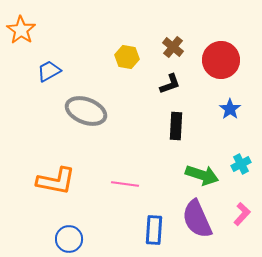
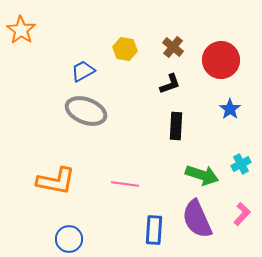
yellow hexagon: moved 2 px left, 8 px up
blue trapezoid: moved 34 px right
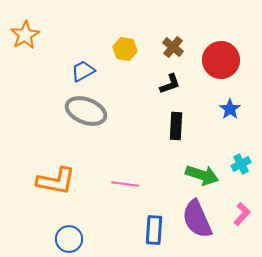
orange star: moved 4 px right, 5 px down; rotated 8 degrees clockwise
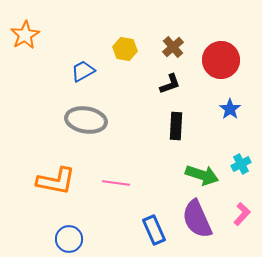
brown cross: rotated 10 degrees clockwise
gray ellipse: moved 9 px down; rotated 12 degrees counterclockwise
pink line: moved 9 px left, 1 px up
blue rectangle: rotated 28 degrees counterclockwise
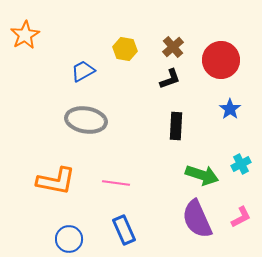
black L-shape: moved 5 px up
pink L-shape: moved 1 px left, 3 px down; rotated 20 degrees clockwise
blue rectangle: moved 30 px left
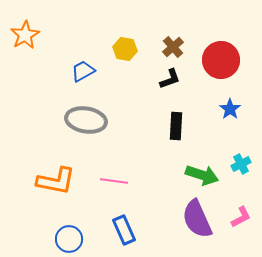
pink line: moved 2 px left, 2 px up
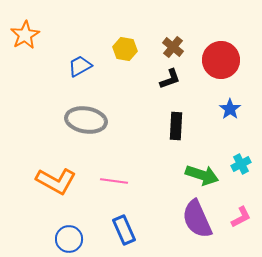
brown cross: rotated 10 degrees counterclockwise
blue trapezoid: moved 3 px left, 5 px up
orange L-shape: rotated 18 degrees clockwise
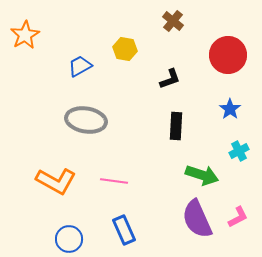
brown cross: moved 26 px up
red circle: moved 7 px right, 5 px up
cyan cross: moved 2 px left, 13 px up
pink L-shape: moved 3 px left
